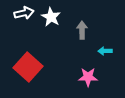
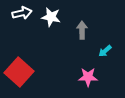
white arrow: moved 2 px left
white star: rotated 18 degrees counterclockwise
cyan arrow: rotated 40 degrees counterclockwise
red square: moved 9 px left, 5 px down
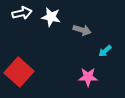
gray arrow: rotated 108 degrees clockwise
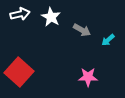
white arrow: moved 2 px left, 1 px down
white star: rotated 18 degrees clockwise
gray arrow: rotated 12 degrees clockwise
cyan arrow: moved 3 px right, 11 px up
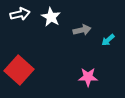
gray arrow: rotated 42 degrees counterclockwise
red square: moved 2 px up
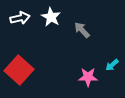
white arrow: moved 4 px down
gray arrow: rotated 120 degrees counterclockwise
cyan arrow: moved 4 px right, 25 px down
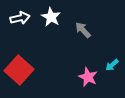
gray arrow: moved 1 px right
pink star: rotated 24 degrees clockwise
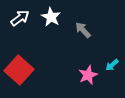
white arrow: rotated 24 degrees counterclockwise
pink star: moved 2 px up; rotated 24 degrees clockwise
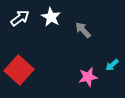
pink star: moved 2 px down; rotated 12 degrees clockwise
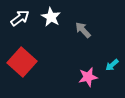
red square: moved 3 px right, 8 px up
